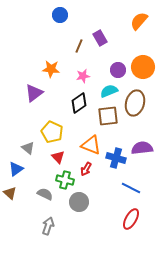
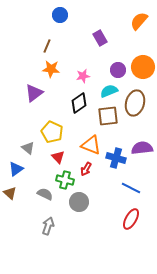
brown line: moved 32 px left
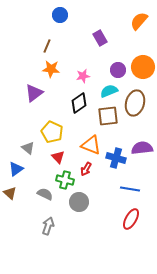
blue line: moved 1 px left, 1 px down; rotated 18 degrees counterclockwise
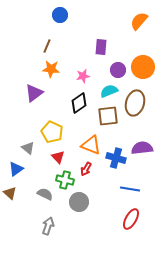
purple rectangle: moved 1 px right, 9 px down; rotated 35 degrees clockwise
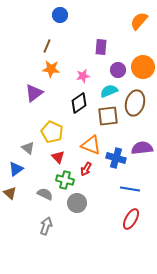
gray circle: moved 2 px left, 1 px down
gray arrow: moved 2 px left
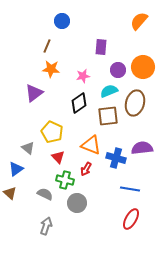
blue circle: moved 2 px right, 6 px down
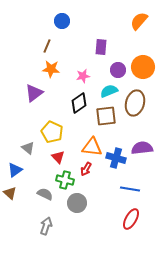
brown square: moved 2 px left
orange triangle: moved 1 px right, 2 px down; rotated 15 degrees counterclockwise
blue triangle: moved 1 px left, 1 px down
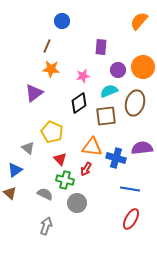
red triangle: moved 2 px right, 2 px down
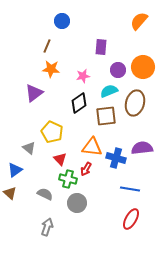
gray triangle: moved 1 px right
green cross: moved 3 px right, 1 px up
gray arrow: moved 1 px right, 1 px down
